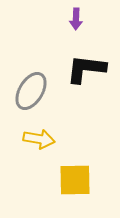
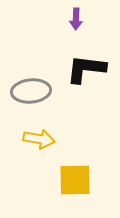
gray ellipse: rotated 54 degrees clockwise
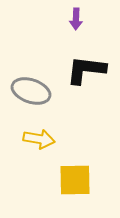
black L-shape: moved 1 px down
gray ellipse: rotated 24 degrees clockwise
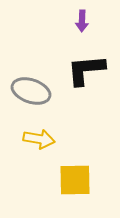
purple arrow: moved 6 px right, 2 px down
black L-shape: rotated 12 degrees counterclockwise
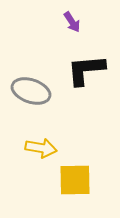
purple arrow: moved 10 px left, 1 px down; rotated 35 degrees counterclockwise
yellow arrow: moved 2 px right, 9 px down
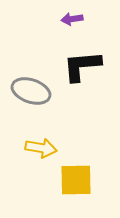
purple arrow: moved 3 px up; rotated 115 degrees clockwise
black L-shape: moved 4 px left, 4 px up
yellow square: moved 1 px right
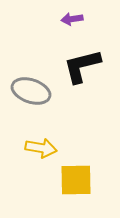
black L-shape: rotated 9 degrees counterclockwise
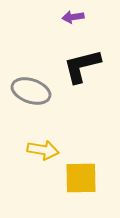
purple arrow: moved 1 px right, 2 px up
yellow arrow: moved 2 px right, 2 px down
yellow square: moved 5 px right, 2 px up
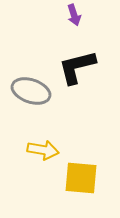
purple arrow: moved 1 px right, 2 px up; rotated 100 degrees counterclockwise
black L-shape: moved 5 px left, 1 px down
yellow square: rotated 6 degrees clockwise
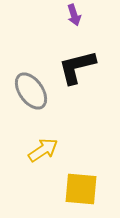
gray ellipse: rotated 36 degrees clockwise
yellow arrow: rotated 44 degrees counterclockwise
yellow square: moved 11 px down
